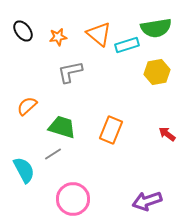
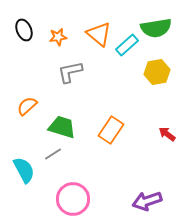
black ellipse: moved 1 px right, 1 px up; rotated 15 degrees clockwise
cyan rectangle: rotated 25 degrees counterclockwise
orange rectangle: rotated 12 degrees clockwise
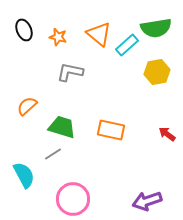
orange star: rotated 24 degrees clockwise
gray L-shape: rotated 24 degrees clockwise
orange rectangle: rotated 68 degrees clockwise
cyan semicircle: moved 5 px down
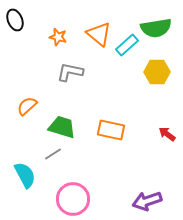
black ellipse: moved 9 px left, 10 px up
yellow hexagon: rotated 10 degrees clockwise
cyan semicircle: moved 1 px right
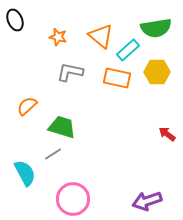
orange triangle: moved 2 px right, 2 px down
cyan rectangle: moved 1 px right, 5 px down
orange rectangle: moved 6 px right, 52 px up
cyan semicircle: moved 2 px up
